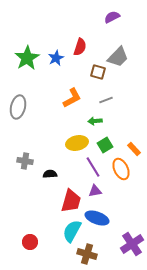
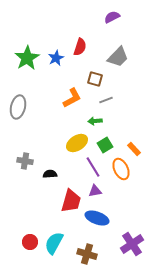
brown square: moved 3 px left, 7 px down
yellow ellipse: rotated 20 degrees counterclockwise
cyan semicircle: moved 18 px left, 12 px down
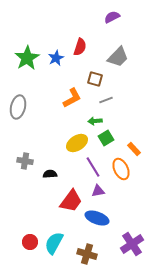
green square: moved 1 px right, 7 px up
purple triangle: moved 3 px right
red trapezoid: rotated 20 degrees clockwise
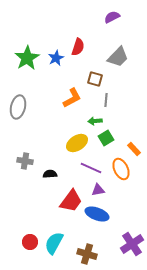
red semicircle: moved 2 px left
gray line: rotated 64 degrees counterclockwise
purple line: moved 2 px left, 1 px down; rotated 35 degrees counterclockwise
purple triangle: moved 1 px up
blue ellipse: moved 4 px up
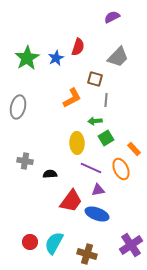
yellow ellipse: rotated 60 degrees counterclockwise
purple cross: moved 1 px left, 1 px down
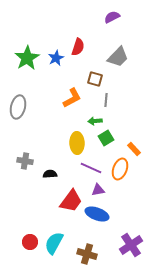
orange ellipse: moved 1 px left; rotated 45 degrees clockwise
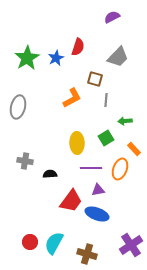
green arrow: moved 30 px right
purple line: rotated 25 degrees counterclockwise
